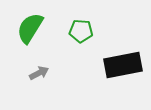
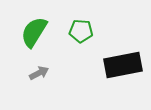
green semicircle: moved 4 px right, 4 px down
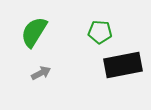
green pentagon: moved 19 px right, 1 px down
gray arrow: moved 2 px right
